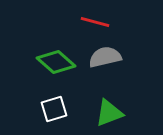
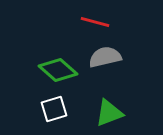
green diamond: moved 2 px right, 8 px down
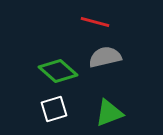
green diamond: moved 1 px down
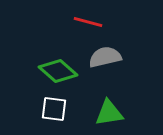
red line: moved 7 px left
white square: rotated 24 degrees clockwise
green triangle: rotated 12 degrees clockwise
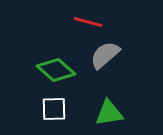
gray semicircle: moved 2 px up; rotated 28 degrees counterclockwise
green diamond: moved 2 px left, 1 px up
white square: rotated 8 degrees counterclockwise
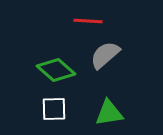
red line: moved 1 px up; rotated 12 degrees counterclockwise
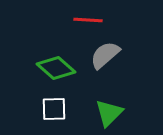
red line: moved 1 px up
green diamond: moved 2 px up
green triangle: rotated 36 degrees counterclockwise
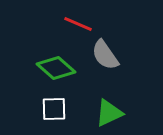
red line: moved 10 px left, 4 px down; rotated 20 degrees clockwise
gray semicircle: rotated 84 degrees counterclockwise
green triangle: rotated 20 degrees clockwise
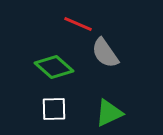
gray semicircle: moved 2 px up
green diamond: moved 2 px left, 1 px up
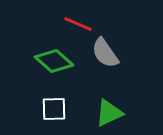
green diamond: moved 6 px up
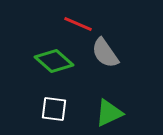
white square: rotated 8 degrees clockwise
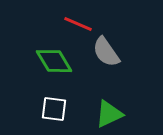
gray semicircle: moved 1 px right, 1 px up
green diamond: rotated 18 degrees clockwise
green triangle: moved 1 px down
